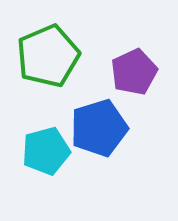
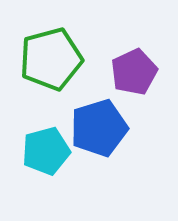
green pentagon: moved 3 px right, 3 px down; rotated 8 degrees clockwise
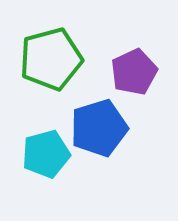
cyan pentagon: moved 3 px down
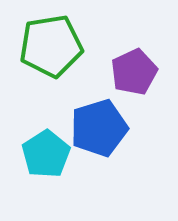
green pentagon: moved 13 px up; rotated 6 degrees clockwise
cyan pentagon: rotated 18 degrees counterclockwise
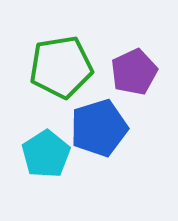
green pentagon: moved 10 px right, 21 px down
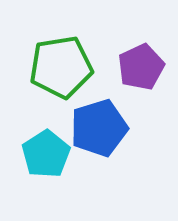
purple pentagon: moved 7 px right, 5 px up
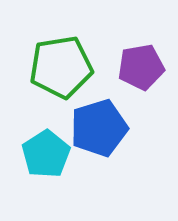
purple pentagon: rotated 15 degrees clockwise
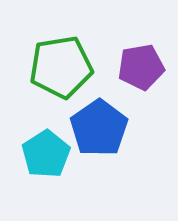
blue pentagon: rotated 18 degrees counterclockwise
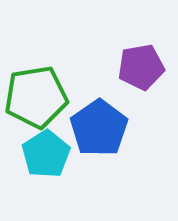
green pentagon: moved 25 px left, 30 px down
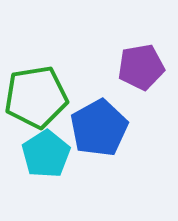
blue pentagon: rotated 6 degrees clockwise
